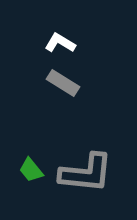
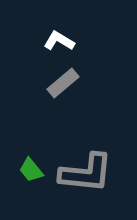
white L-shape: moved 1 px left, 2 px up
gray rectangle: rotated 72 degrees counterclockwise
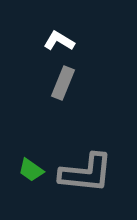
gray rectangle: rotated 28 degrees counterclockwise
green trapezoid: rotated 16 degrees counterclockwise
